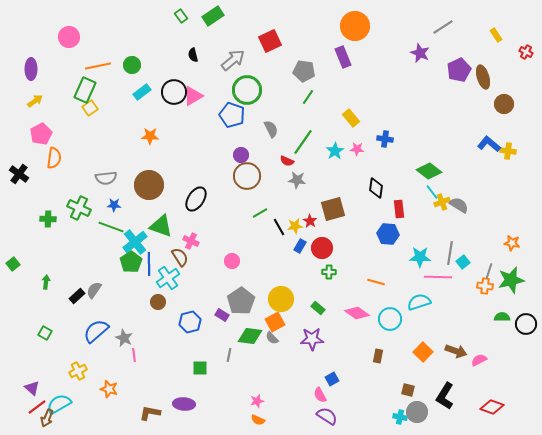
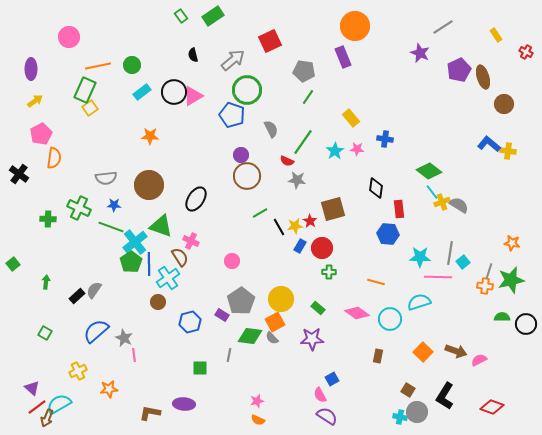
orange star at (109, 389): rotated 24 degrees counterclockwise
brown square at (408, 390): rotated 16 degrees clockwise
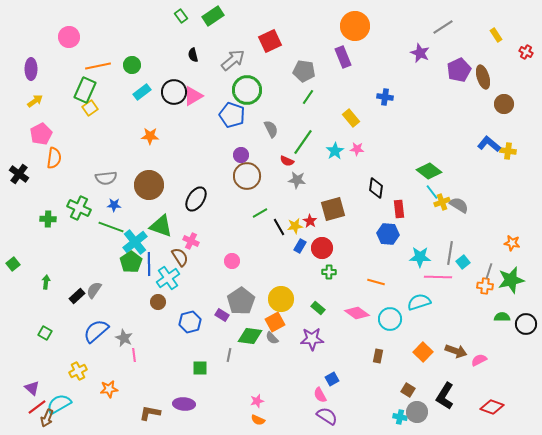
blue cross at (385, 139): moved 42 px up
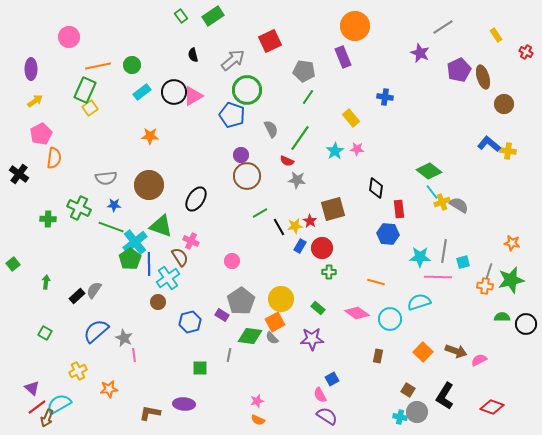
green line at (303, 142): moved 3 px left, 4 px up
gray line at (450, 253): moved 6 px left, 2 px up
green pentagon at (131, 262): moved 1 px left, 3 px up
cyan square at (463, 262): rotated 24 degrees clockwise
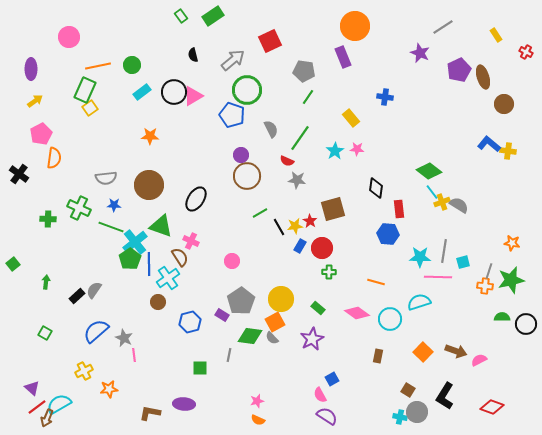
purple star at (312, 339): rotated 25 degrees counterclockwise
yellow cross at (78, 371): moved 6 px right
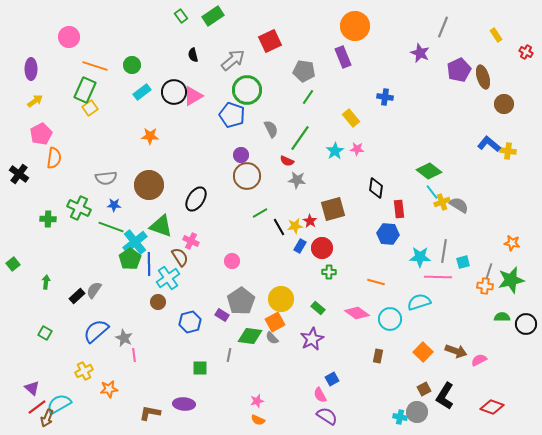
gray line at (443, 27): rotated 35 degrees counterclockwise
orange line at (98, 66): moved 3 px left; rotated 30 degrees clockwise
brown square at (408, 390): moved 16 px right, 1 px up; rotated 32 degrees clockwise
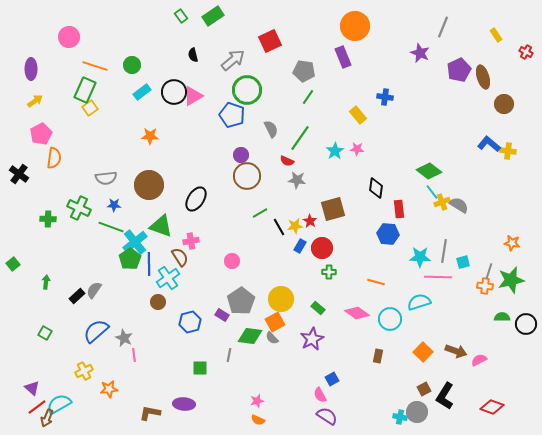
yellow rectangle at (351, 118): moved 7 px right, 3 px up
pink cross at (191, 241): rotated 35 degrees counterclockwise
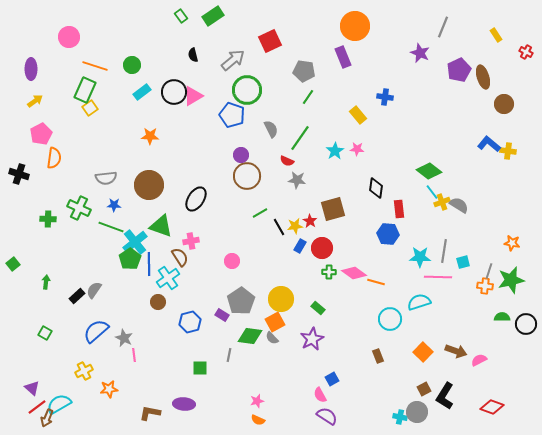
black cross at (19, 174): rotated 18 degrees counterclockwise
pink diamond at (357, 313): moved 3 px left, 40 px up
brown rectangle at (378, 356): rotated 32 degrees counterclockwise
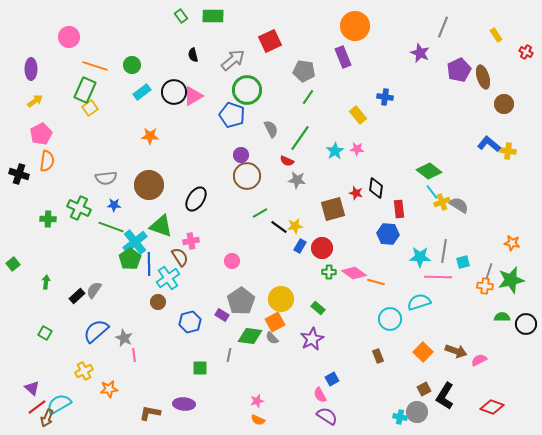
green rectangle at (213, 16): rotated 35 degrees clockwise
orange semicircle at (54, 158): moved 7 px left, 3 px down
red star at (310, 221): moved 46 px right, 28 px up; rotated 16 degrees counterclockwise
black line at (279, 227): rotated 24 degrees counterclockwise
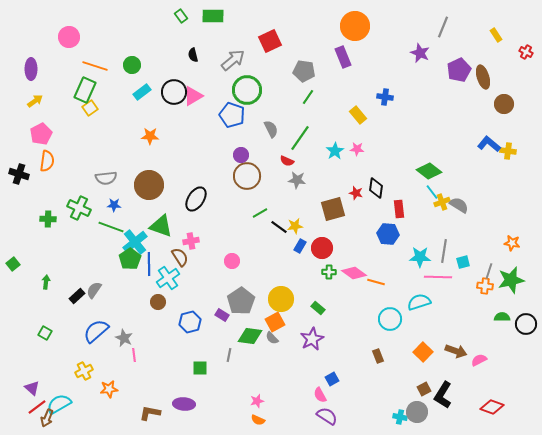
black L-shape at (445, 396): moved 2 px left, 1 px up
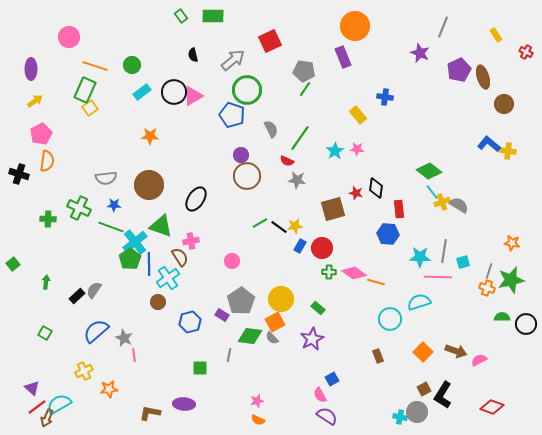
green line at (308, 97): moved 3 px left, 8 px up
green line at (260, 213): moved 10 px down
orange cross at (485, 286): moved 2 px right, 2 px down; rotated 14 degrees clockwise
